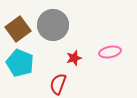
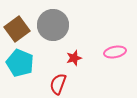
brown square: moved 1 px left
pink ellipse: moved 5 px right
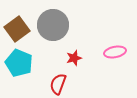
cyan pentagon: moved 1 px left
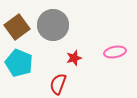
brown square: moved 2 px up
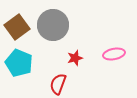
pink ellipse: moved 1 px left, 2 px down
red star: moved 1 px right
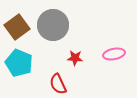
red star: rotated 21 degrees clockwise
red semicircle: rotated 45 degrees counterclockwise
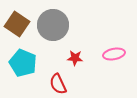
brown square: moved 3 px up; rotated 20 degrees counterclockwise
cyan pentagon: moved 4 px right
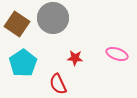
gray circle: moved 7 px up
pink ellipse: moved 3 px right; rotated 30 degrees clockwise
cyan pentagon: rotated 16 degrees clockwise
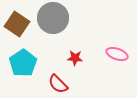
red semicircle: rotated 20 degrees counterclockwise
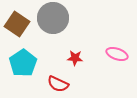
red semicircle: rotated 20 degrees counterclockwise
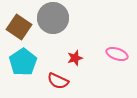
brown square: moved 2 px right, 3 px down
red star: rotated 21 degrees counterclockwise
cyan pentagon: moved 1 px up
red semicircle: moved 3 px up
